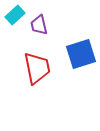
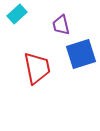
cyan rectangle: moved 2 px right, 1 px up
purple trapezoid: moved 22 px right
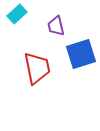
purple trapezoid: moved 5 px left, 1 px down
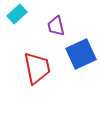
blue square: rotated 8 degrees counterclockwise
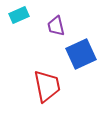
cyan rectangle: moved 2 px right, 1 px down; rotated 18 degrees clockwise
red trapezoid: moved 10 px right, 18 px down
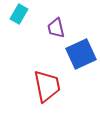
cyan rectangle: moved 1 px up; rotated 36 degrees counterclockwise
purple trapezoid: moved 2 px down
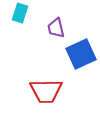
cyan rectangle: moved 1 px right, 1 px up; rotated 12 degrees counterclockwise
red trapezoid: moved 1 px left, 5 px down; rotated 100 degrees clockwise
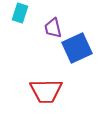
purple trapezoid: moved 3 px left
blue square: moved 4 px left, 6 px up
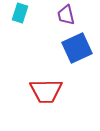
purple trapezoid: moved 13 px right, 13 px up
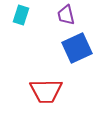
cyan rectangle: moved 1 px right, 2 px down
